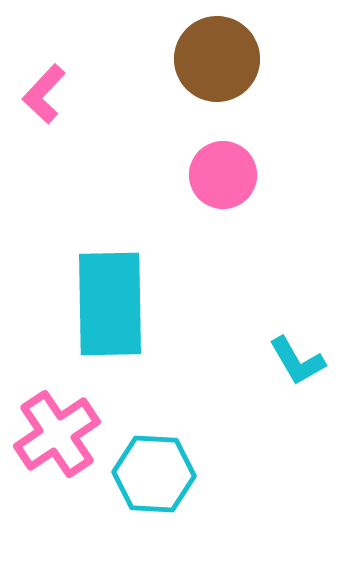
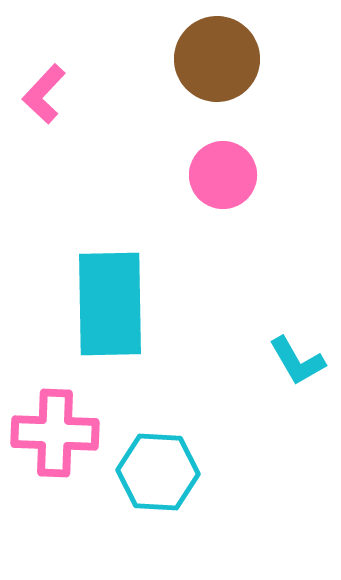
pink cross: moved 2 px left, 1 px up; rotated 36 degrees clockwise
cyan hexagon: moved 4 px right, 2 px up
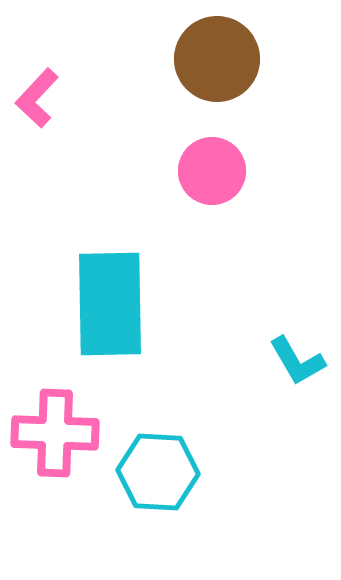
pink L-shape: moved 7 px left, 4 px down
pink circle: moved 11 px left, 4 px up
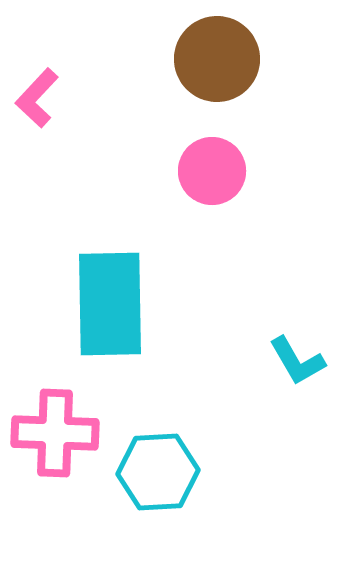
cyan hexagon: rotated 6 degrees counterclockwise
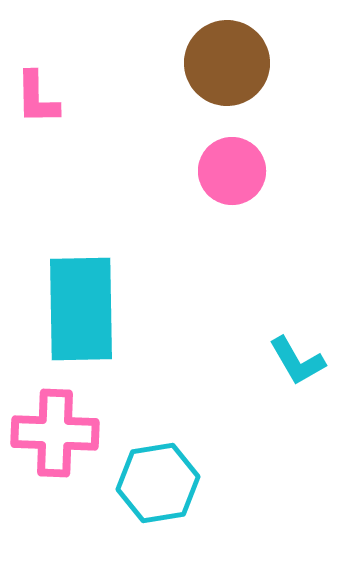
brown circle: moved 10 px right, 4 px down
pink L-shape: rotated 44 degrees counterclockwise
pink circle: moved 20 px right
cyan rectangle: moved 29 px left, 5 px down
cyan hexagon: moved 11 px down; rotated 6 degrees counterclockwise
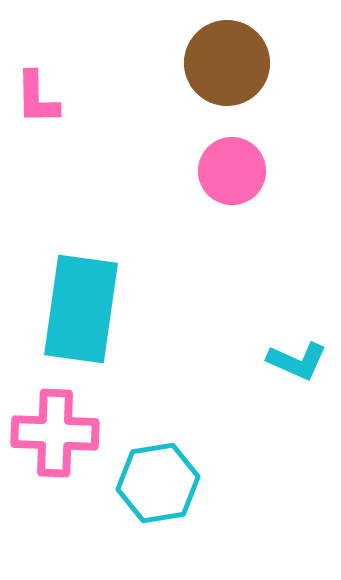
cyan rectangle: rotated 9 degrees clockwise
cyan L-shape: rotated 36 degrees counterclockwise
